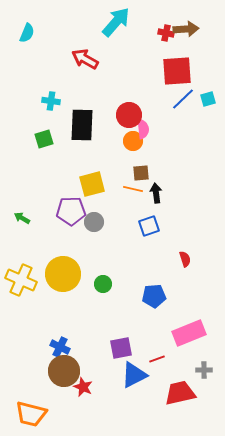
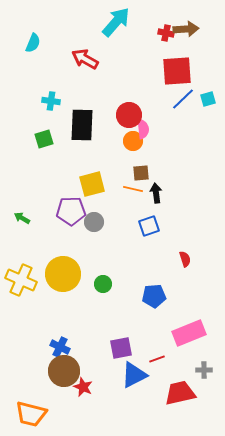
cyan semicircle: moved 6 px right, 10 px down
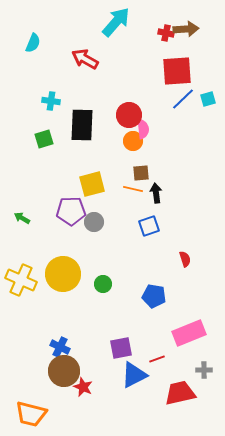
blue pentagon: rotated 15 degrees clockwise
